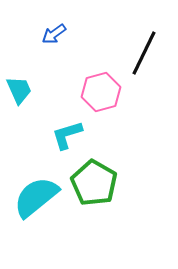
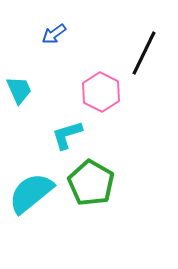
pink hexagon: rotated 18 degrees counterclockwise
green pentagon: moved 3 px left
cyan semicircle: moved 5 px left, 4 px up
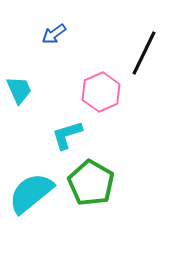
pink hexagon: rotated 9 degrees clockwise
